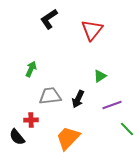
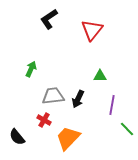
green triangle: rotated 32 degrees clockwise
gray trapezoid: moved 3 px right
purple line: rotated 60 degrees counterclockwise
red cross: moved 13 px right; rotated 32 degrees clockwise
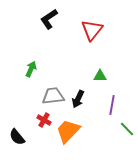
orange trapezoid: moved 7 px up
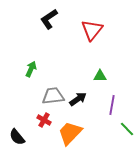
black arrow: rotated 150 degrees counterclockwise
orange trapezoid: moved 2 px right, 2 px down
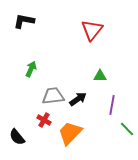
black L-shape: moved 25 px left, 2 px down; rotated 45 degrees clockwise
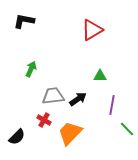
red triangle: rotated 20 degrees clockwise
black semicircle: rotated 96 degrees counterclockwise
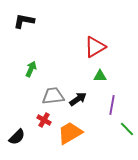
red triangle: moved 3 px right, 17 px down
orange trapezoid: rotated 16 degrees clockwise
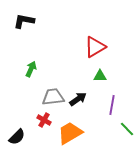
gray trapezoid: moved 1 px down
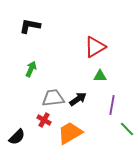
black L-shape: moved 6 px right, 5 px down
gray trapezoid: moved 1 px down
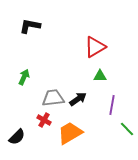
green arrow: moved 7 px left, 8 px down
